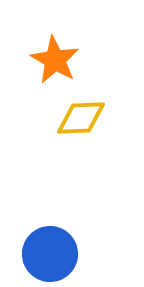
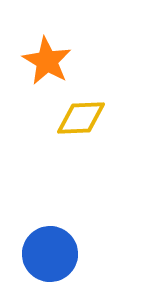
orange star: moved 8 px left, 1 px down
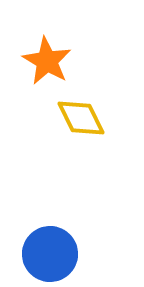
yellow diamond: rotated 66 degrees clockwise
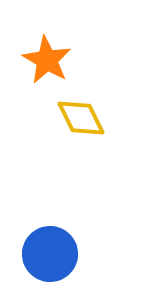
orange star: moved 1 px up
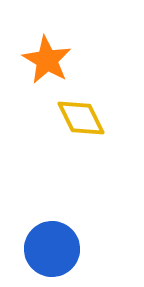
blue circle: moved 2 px right, 5 px up
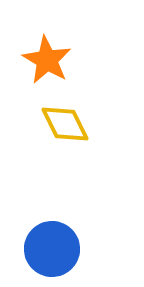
yellow diamond: moved 16 px left, 6 px down
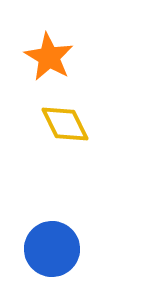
orange star: moved 2 px right, 3 px up
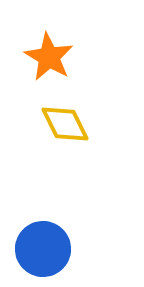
blue circle: moved 9 px left
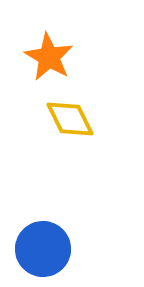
yellow diamond: moved 5 px right, 5 px up
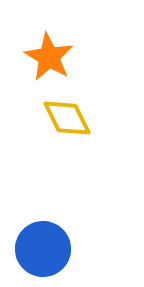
yellow diamond: moved 3 px left, 1 px up
